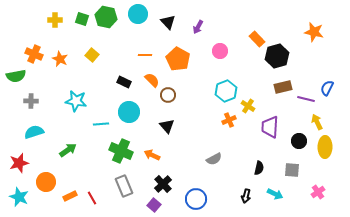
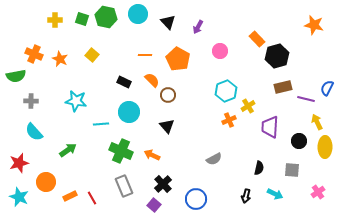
orange star at (314, 32): moved 7 px up
yellow cross at (248, 106): rotated 24 degrees clockwise
cyan semicircle at (34, 132): rotated 114 degrees counterclockwise
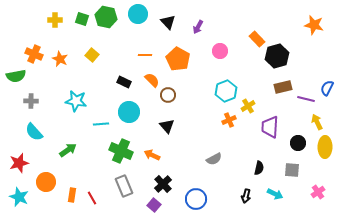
black circle at (299, 141): moved 1 px left, 2 px down
orange rectangle at (70, 196): moved 2 px right, 1 px up; rotated 56 degrees counterclockwise
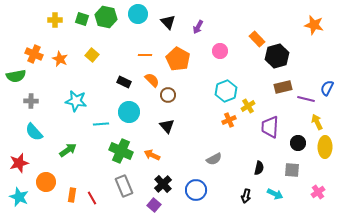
blue circle at (196, 199): moved 9 px up
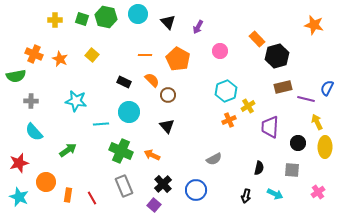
orange rectangle at (72, 195): moved 4 px left
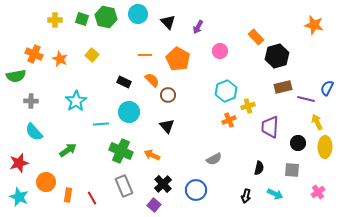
orange rectangle at (257, 39): moved 1 px left, 2 px up
cyan star at (76, 101): rotated 30 degrees clockwise
yellow cross at (248, 106): rotated 16 degrees clockwise
